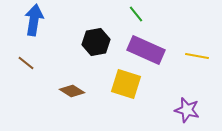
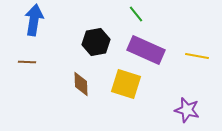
brown line: moved 1 px right, 1 px up; rotated 36 degrees counterclockwise
brown diamond: moved 9 px right, 7 px up; rotated 55 degrees clockwise
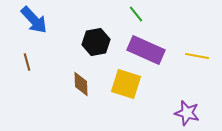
blue arrow: rotated 128 degrees clockwise
brown line: rotated 72 degrees clockwise
purple star: moved 3 px down
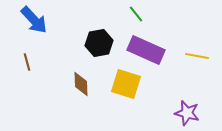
black hexagon: moved 3 px right, 1 px down
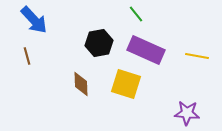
brown line: moved 6 px up
purple star: rotated 10 degrees counterclockwise
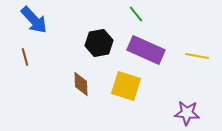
brown line: moved 2 px left, 1 px down
yellow square: moved 2 px down
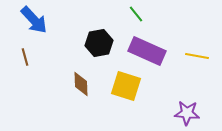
purple rectangle: moved 1 px right, 1 px down
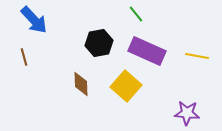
brown line: moved 1 px left
yellow square: rotated 24 degrees clockwise
